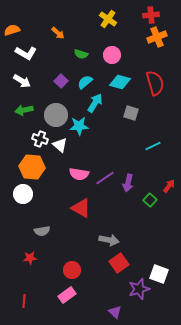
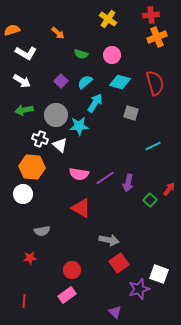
red arrow: moved 3 px down
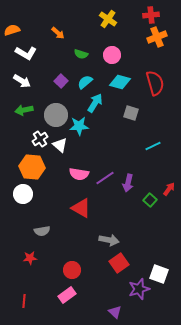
white cross: rotated 35 degrees clockwise
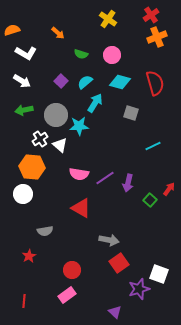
red cross: rotated 28 degrees counterclockwise
gray semicircle: moved 3 px right
red star: moved 1 px left, 2 px up; rotated 24 degrees counterclockwise
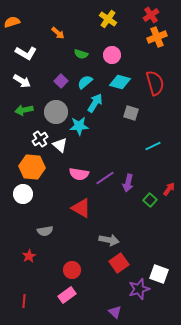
orange semicircle: moved 8 px up
gray circle: moved 3 px up
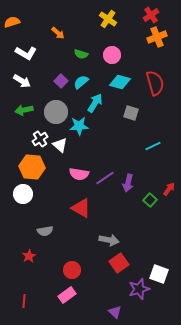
cyan semicircle: moved 4 px left
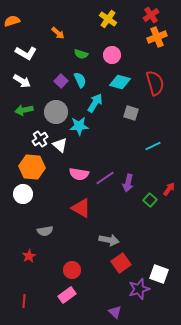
orange semicircle: moved 1 px up
cyan semicircle: moved 1 px left, 2 px up; rotated 105 degrees clockwise
red square: moved 2 px right
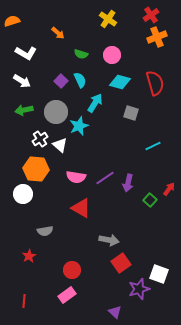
cyan star: rotated 18 degrees counterclockwise
orange hexagon: moved 4 px right, 2 px down
pink semicircle: moved 3 px left, 3 px down
